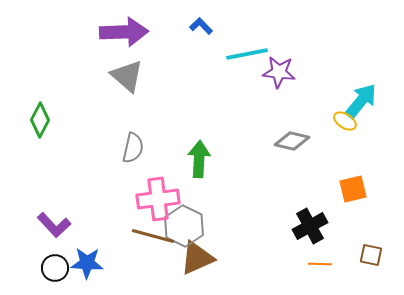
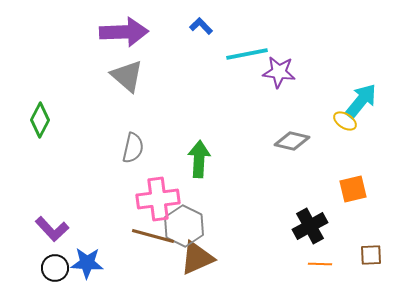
purple L-shape: moved 2 px left, 4 px down
brown square: rotated 15 degrees counterclockwise
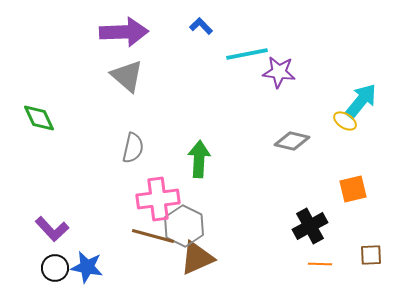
green diamond: moved 1 px left, 2 px up; rotated 52 degrees counterclockwise
blue star: moved 4 px down; rotated 8 degrees clockwise
